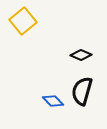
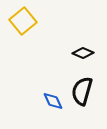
black diamond: moved 2 px right, 2 px up
blue diamond: rotated 20 degrees clockwise
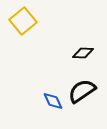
black diamond: rotated 20 degrees counterclockwise
black semicircle: rotated 40 degrees clockwise
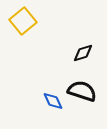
black diamond: rotated 20 degrees counterclockwise
black semicircle: rotated 52 degrees clockwise
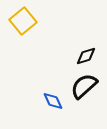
black diamond: moved 3 px right, 3 px down
black semicircle: moved 2 px right, 5 px up; rotated 60 degrees counterclockwise
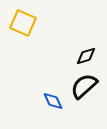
yellow square: moved 2 px down; rotated 28 degrees counterclockwise
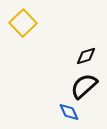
yellow square: rotated 24 degrees clockwise
blue diamond: moved 16 px right, 11 px down
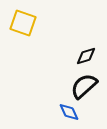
yellow square: rotated 28 degrees counterclockwise
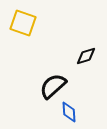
black semicircle: moved 31 px left
blue diamond: rotated 20 degrees clockwise
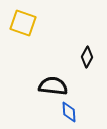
black diamond: moved 1 px right, 1 px down; rotated 45 degrees counterclockwise
black semicircle: rotated 48 degrees clockwise
